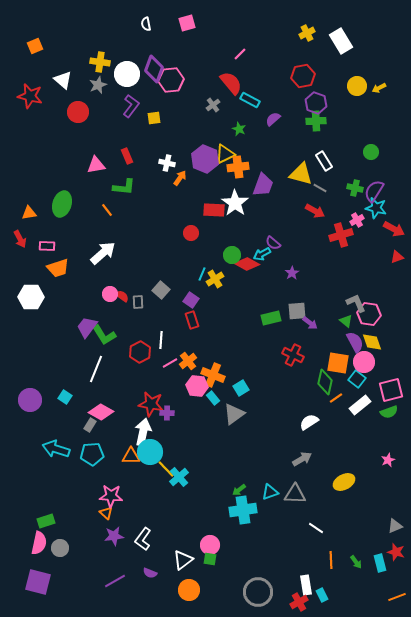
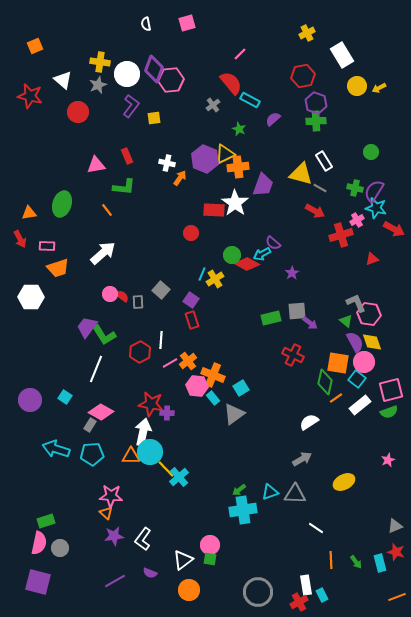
white rectangle at (341, 41): moved 1 px right, 14 px down
red triangle at (397, 257): moved 25 px left, 2 px down
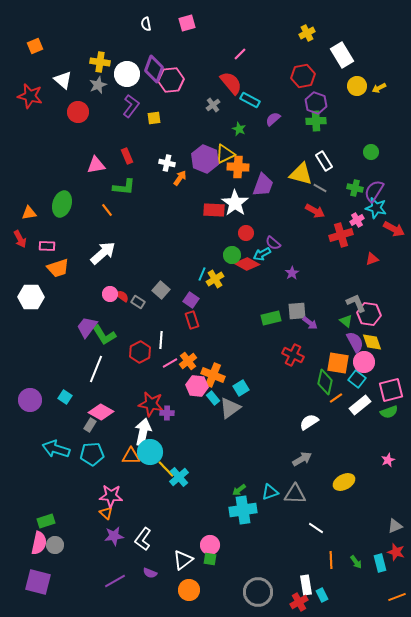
orange cross at (238, 167): rotated 10 degrees clockwise
red circle at (191, 233): moved 55 px right
gray rectangle at (138, 302): rotated 56 degrees counterclockwise
gray triangle at (234, 414): moved 4 px left, 6 px up
gray circle at (60, 548): moved 5 px left, 3 px up
